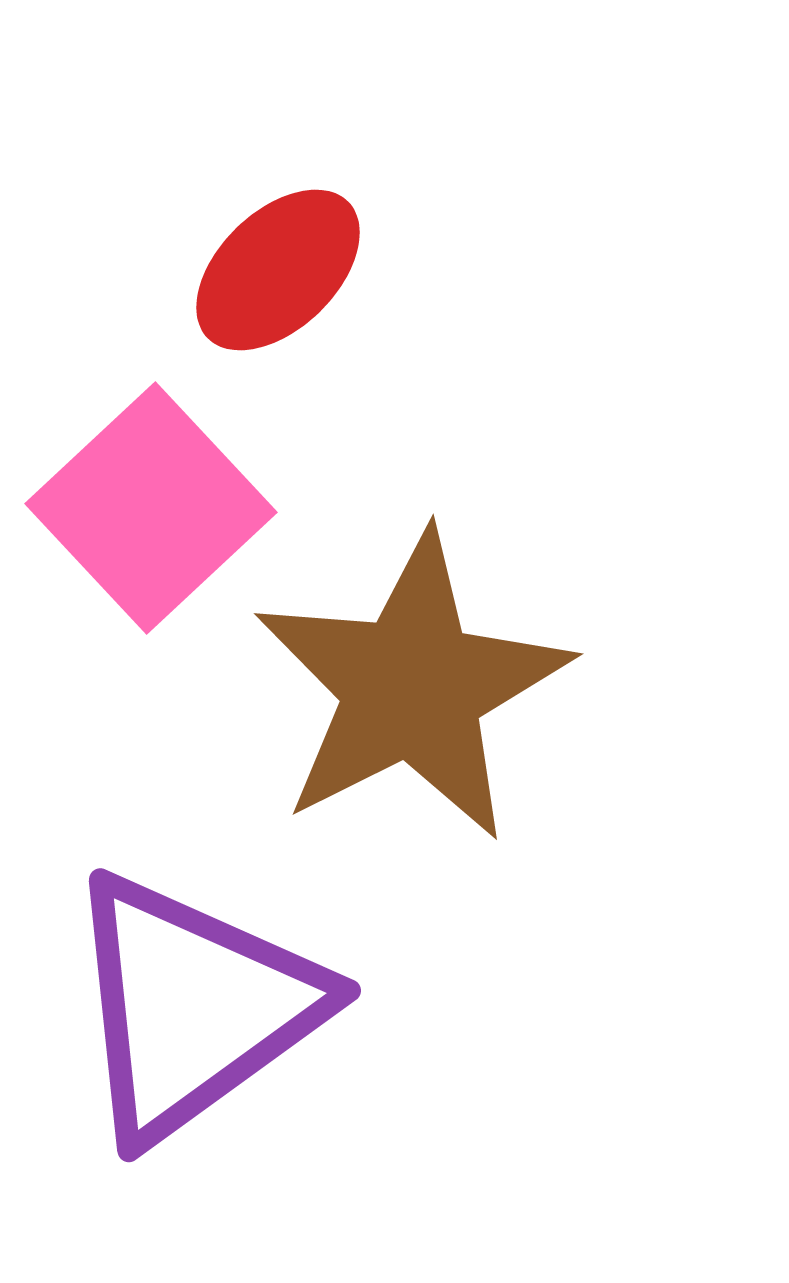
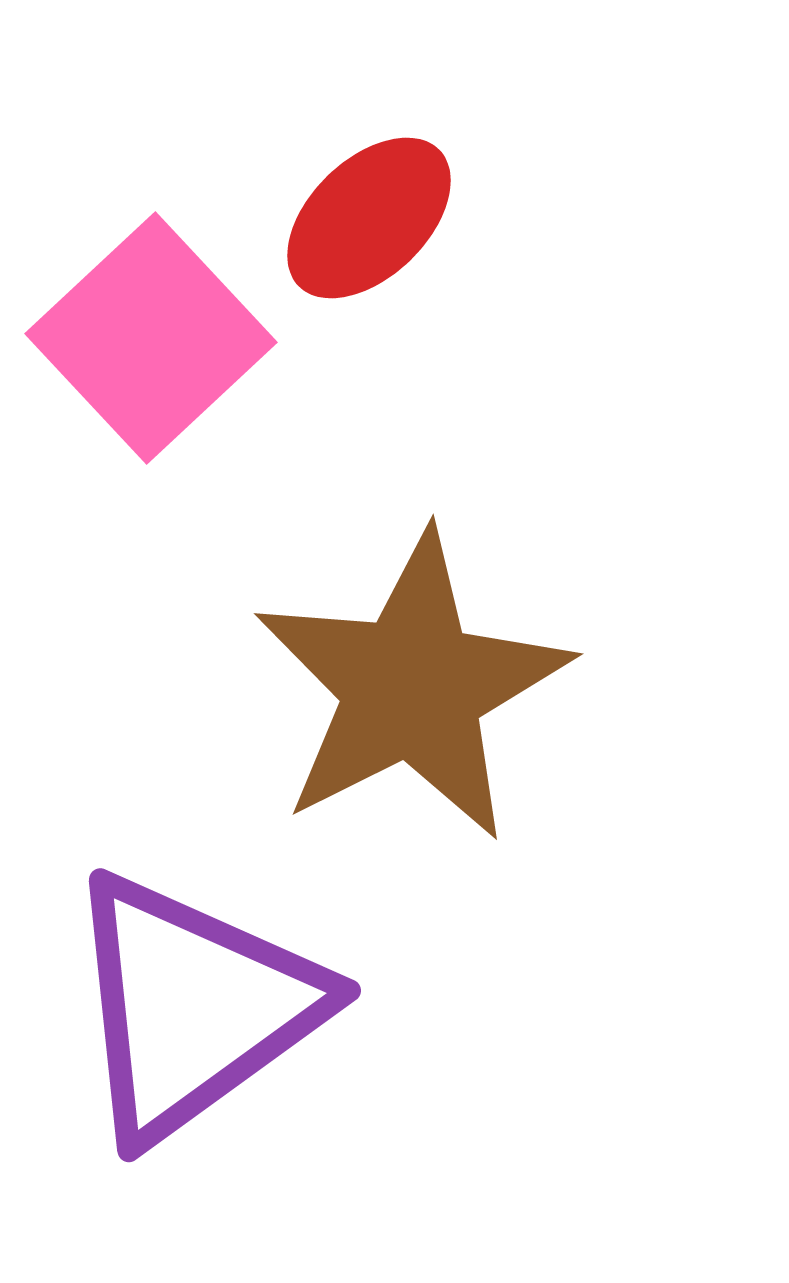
red ellipse: moved 91 px right, 52 px up
pink square: moved 170 px up
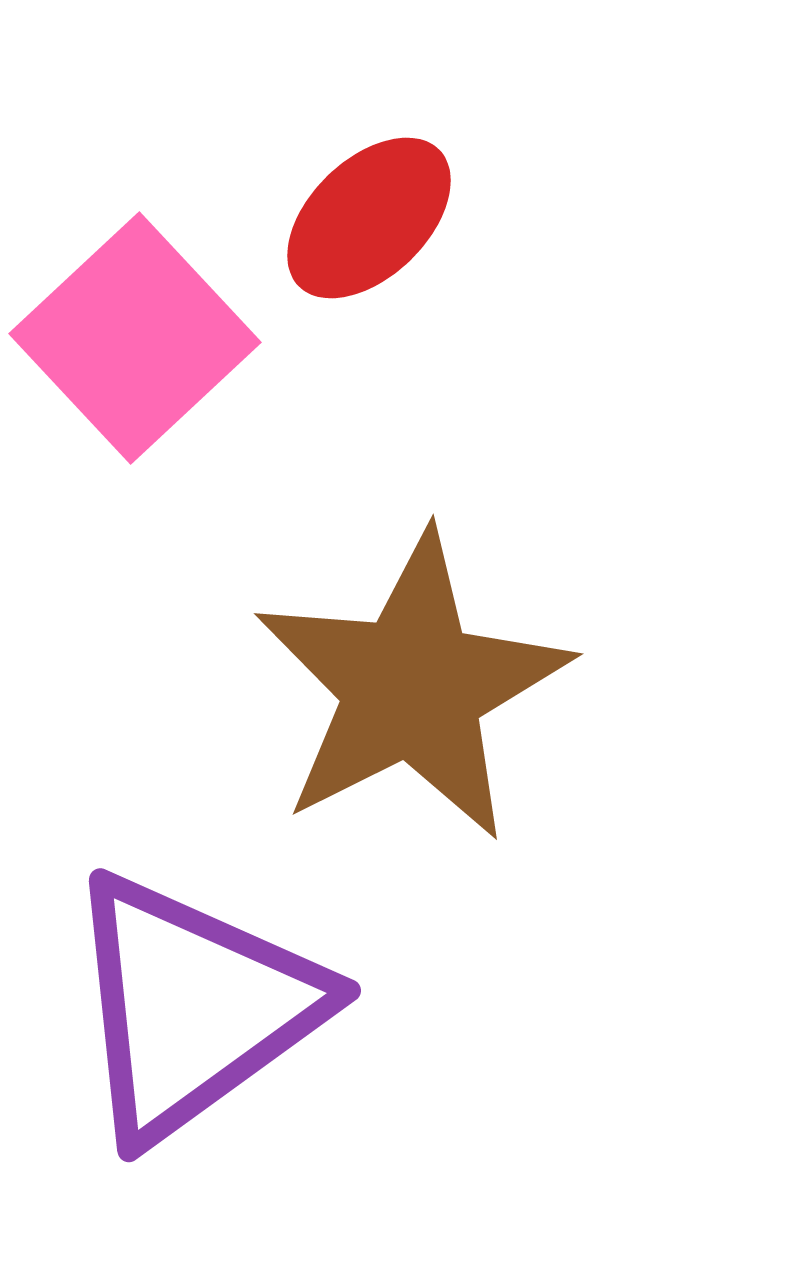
pink square: moved 16 px left
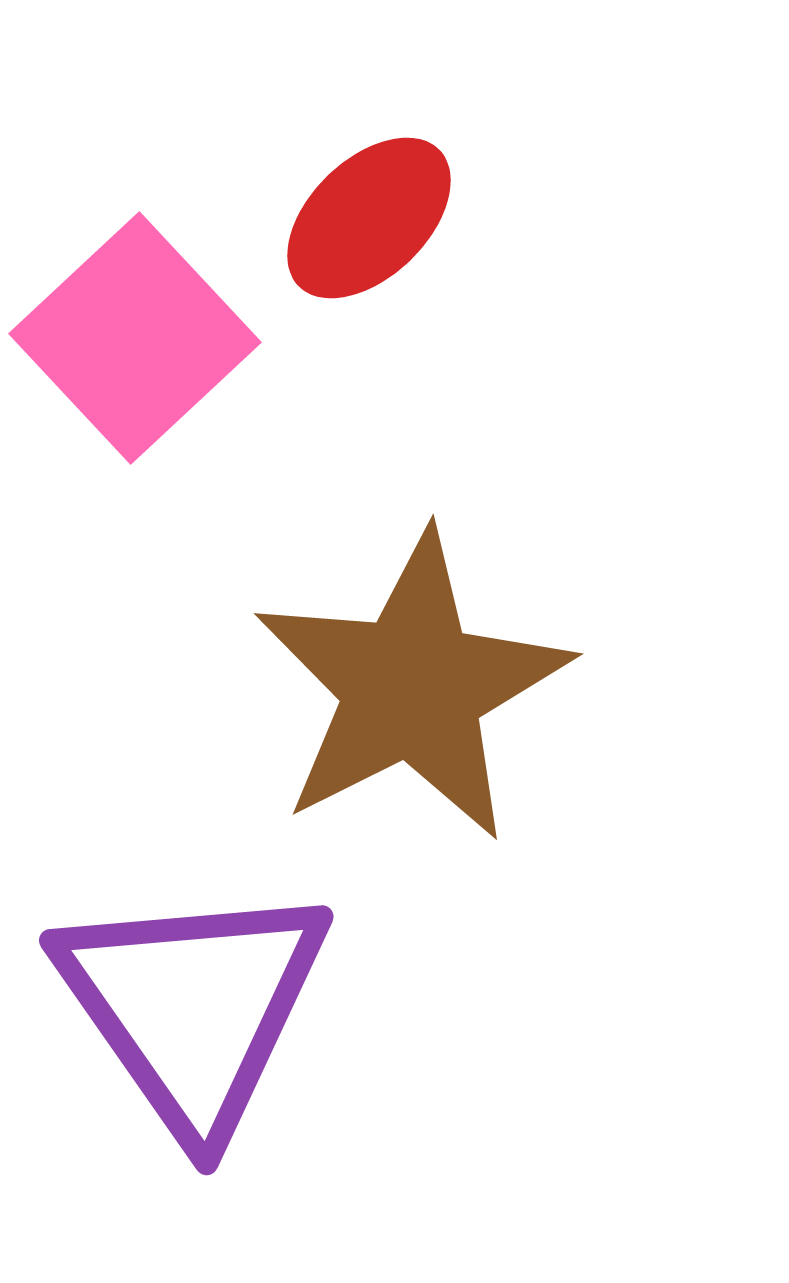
purple triangle: rotated 29 degrees counterclockwise
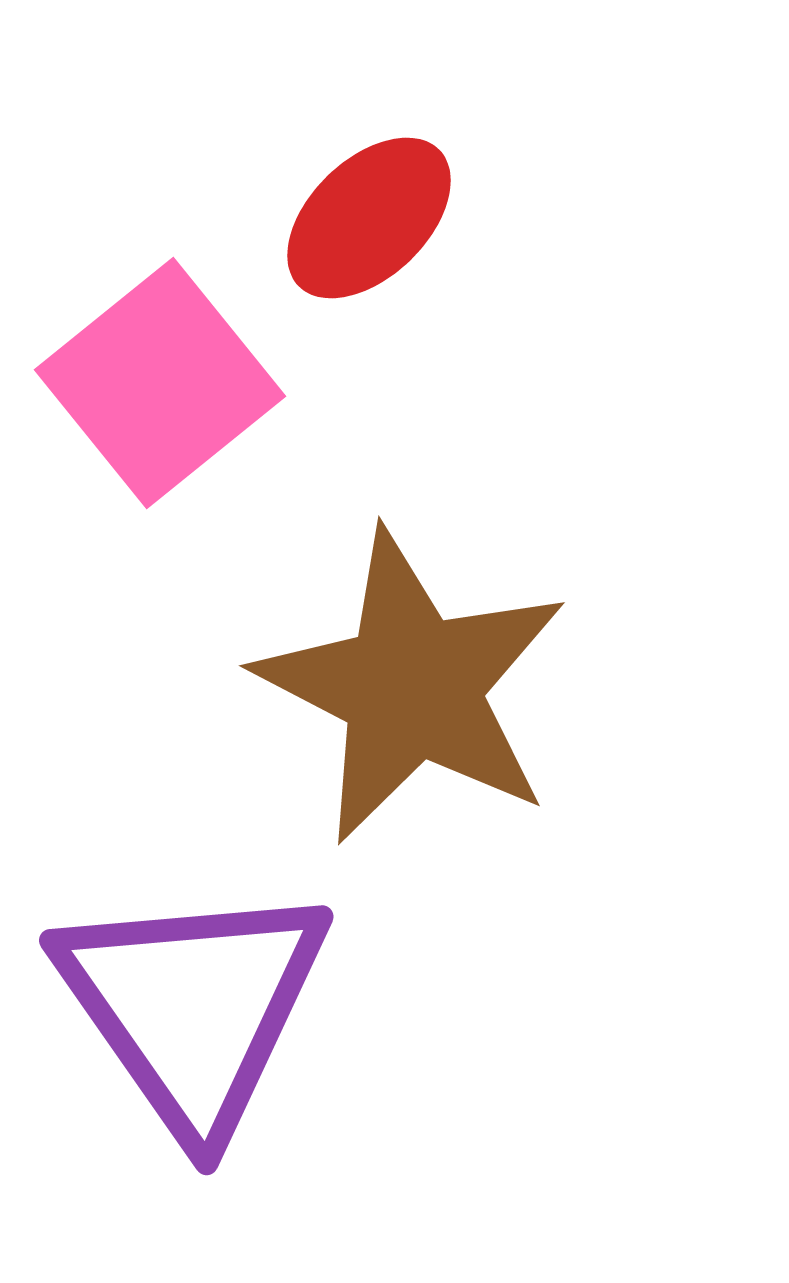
pink square: moved 25 px right, 45 px down; rotated 4 degrees clockwise
brown star: rotated 18 degrees counterclockwise
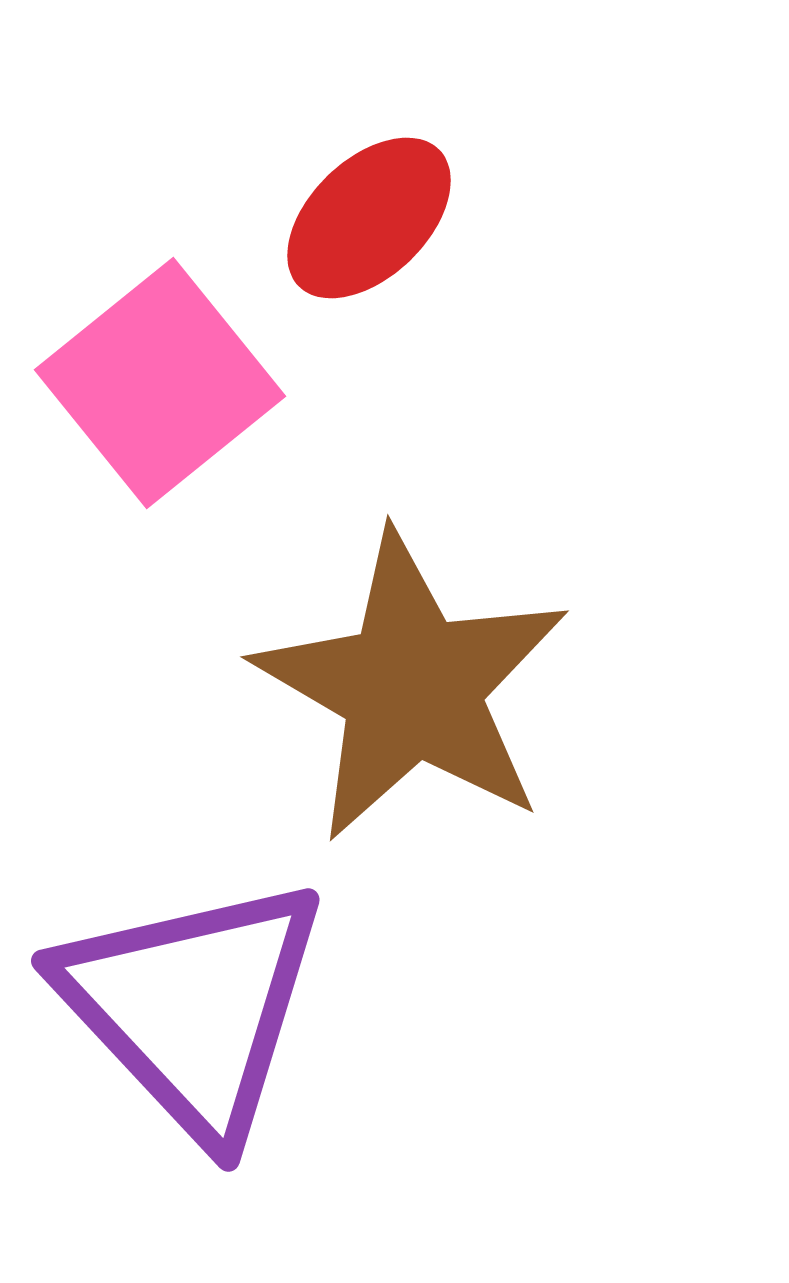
brown star: rotated 3 degrees clockwise
purple triangle: rotated 8 degrees counterclockwise
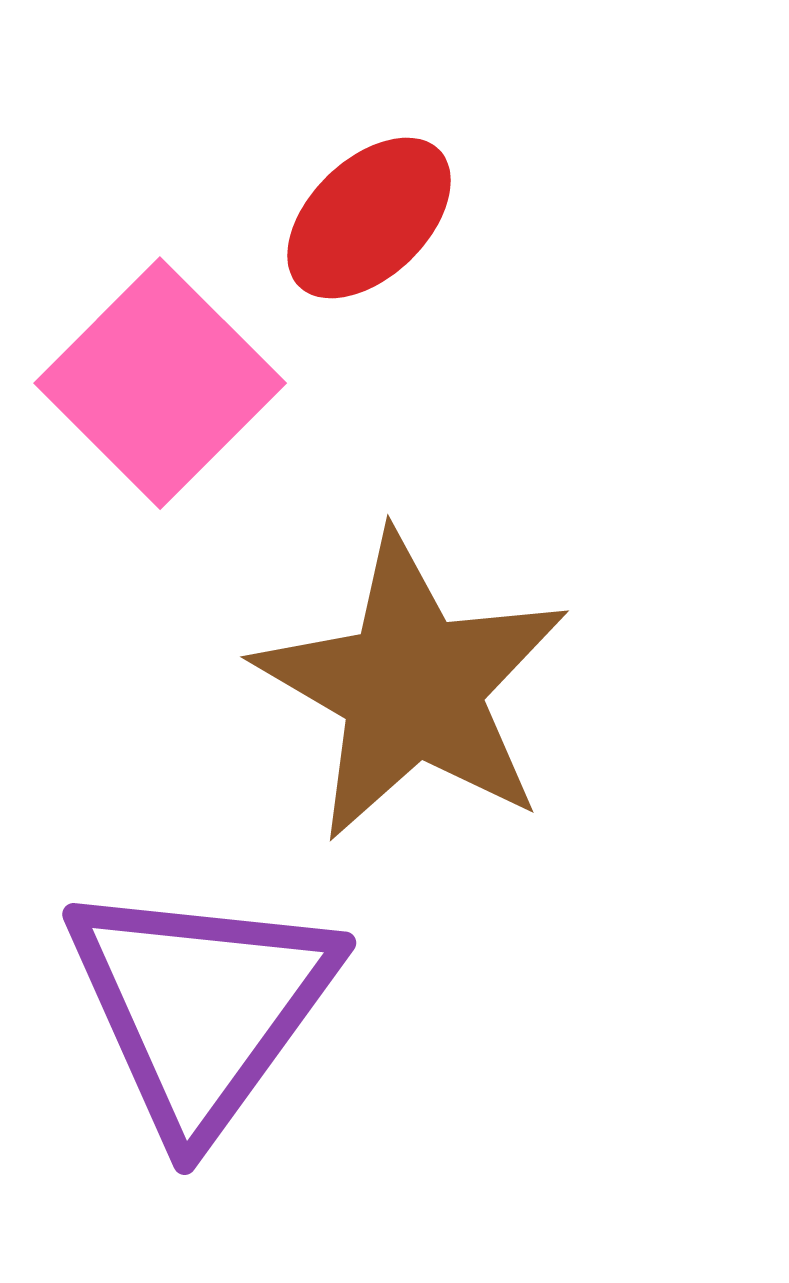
pink square: rotated 6 degrees counterclockwise
purple triangle: moved 8 px right; rotated 19 degrees clockwise
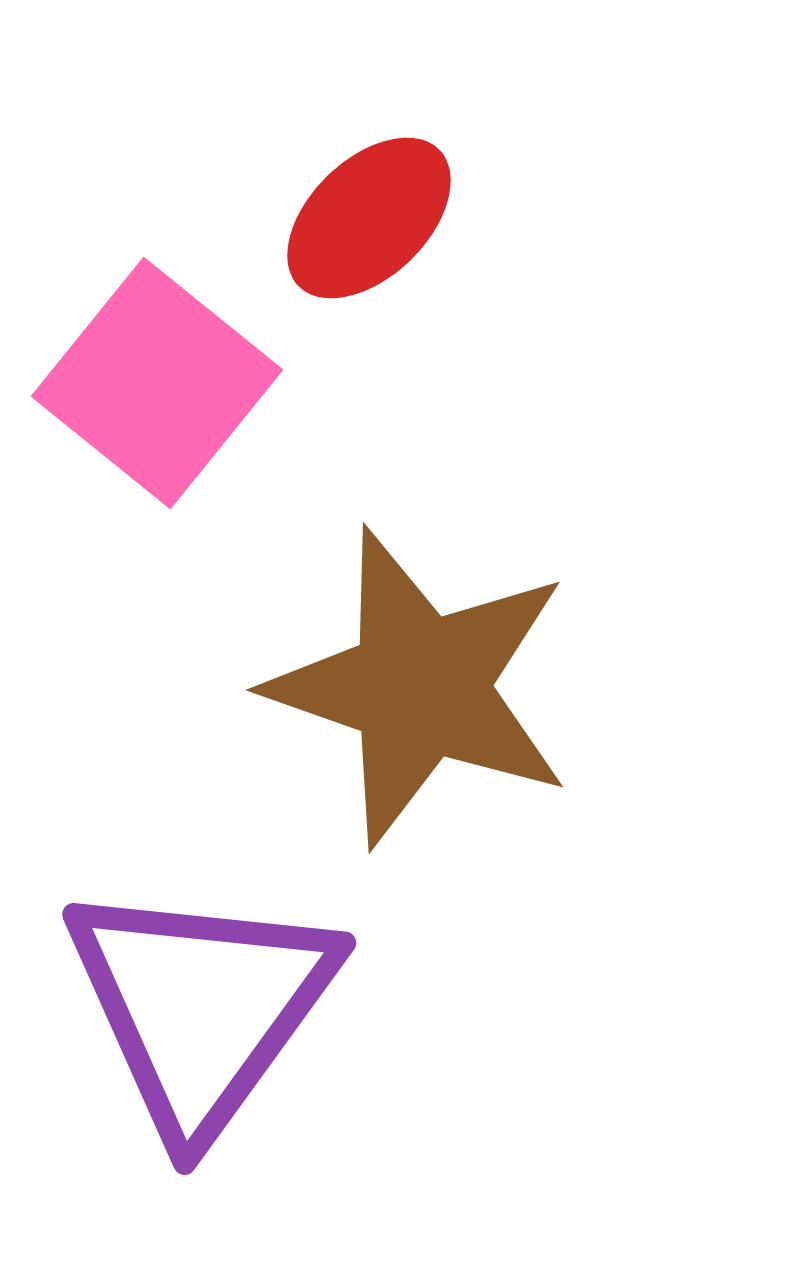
pink square: moved 3 px left; rotated 6 degrees counterclockwise
brown star: moved 8 px right; rotated 11 degrees counterclockwise
